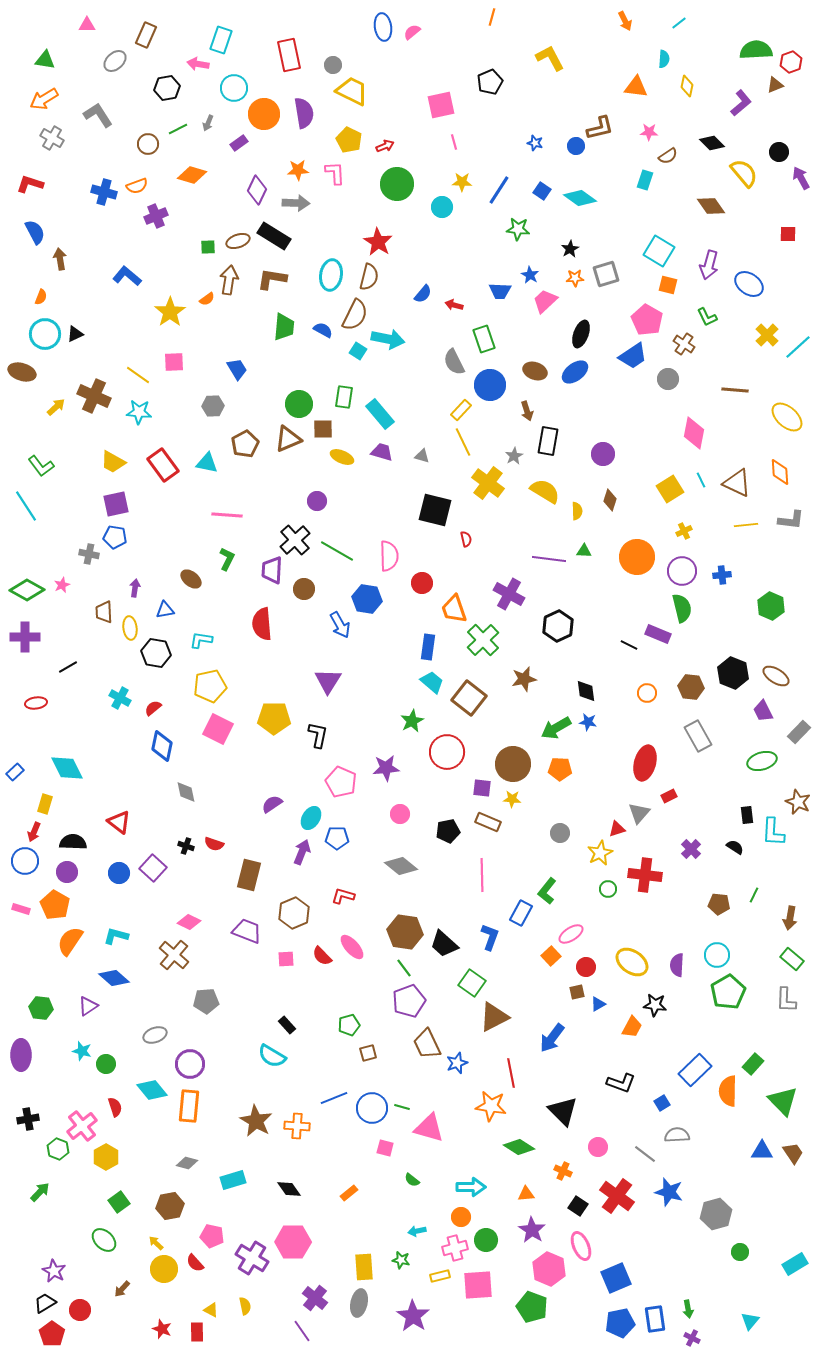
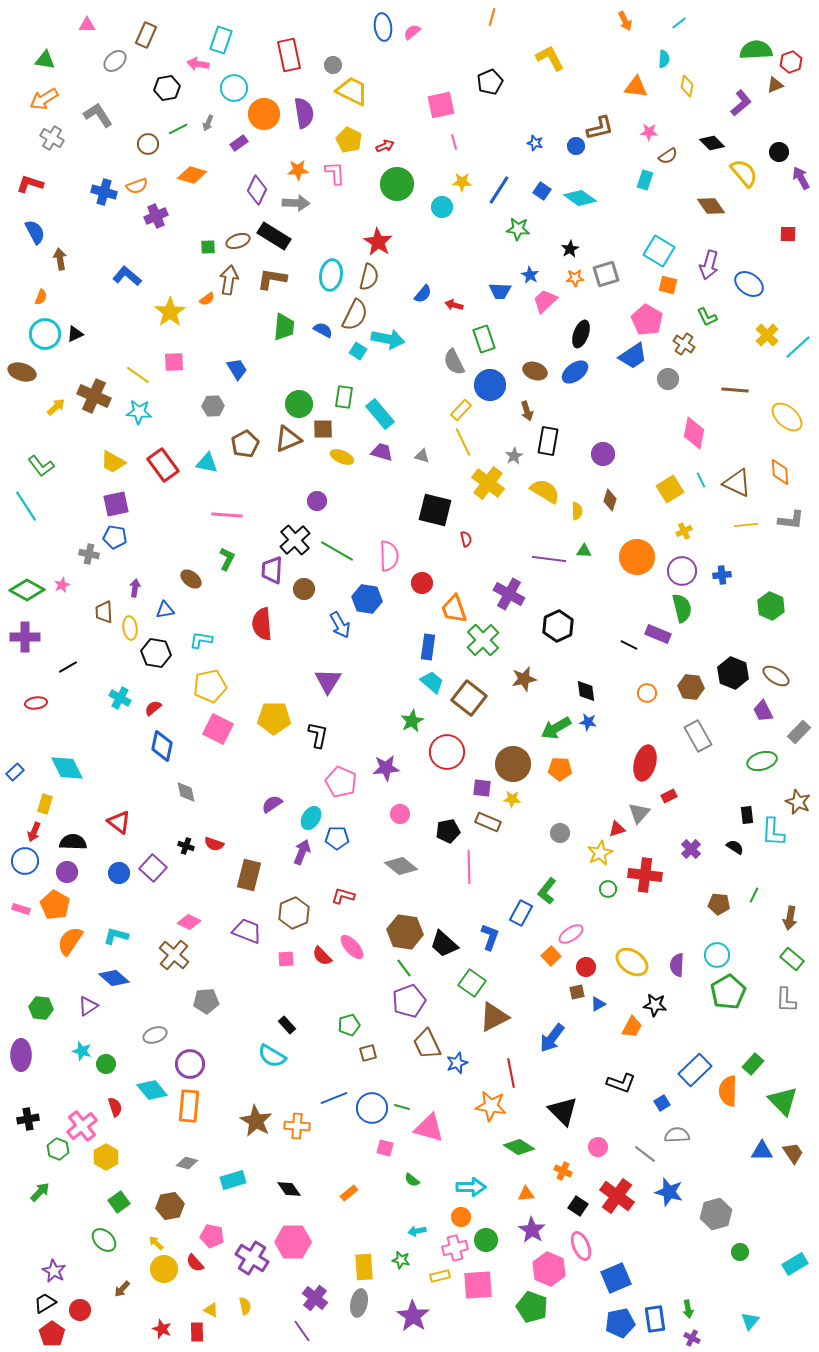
pink line at (482, 875): moved 13 px left, 8 px up
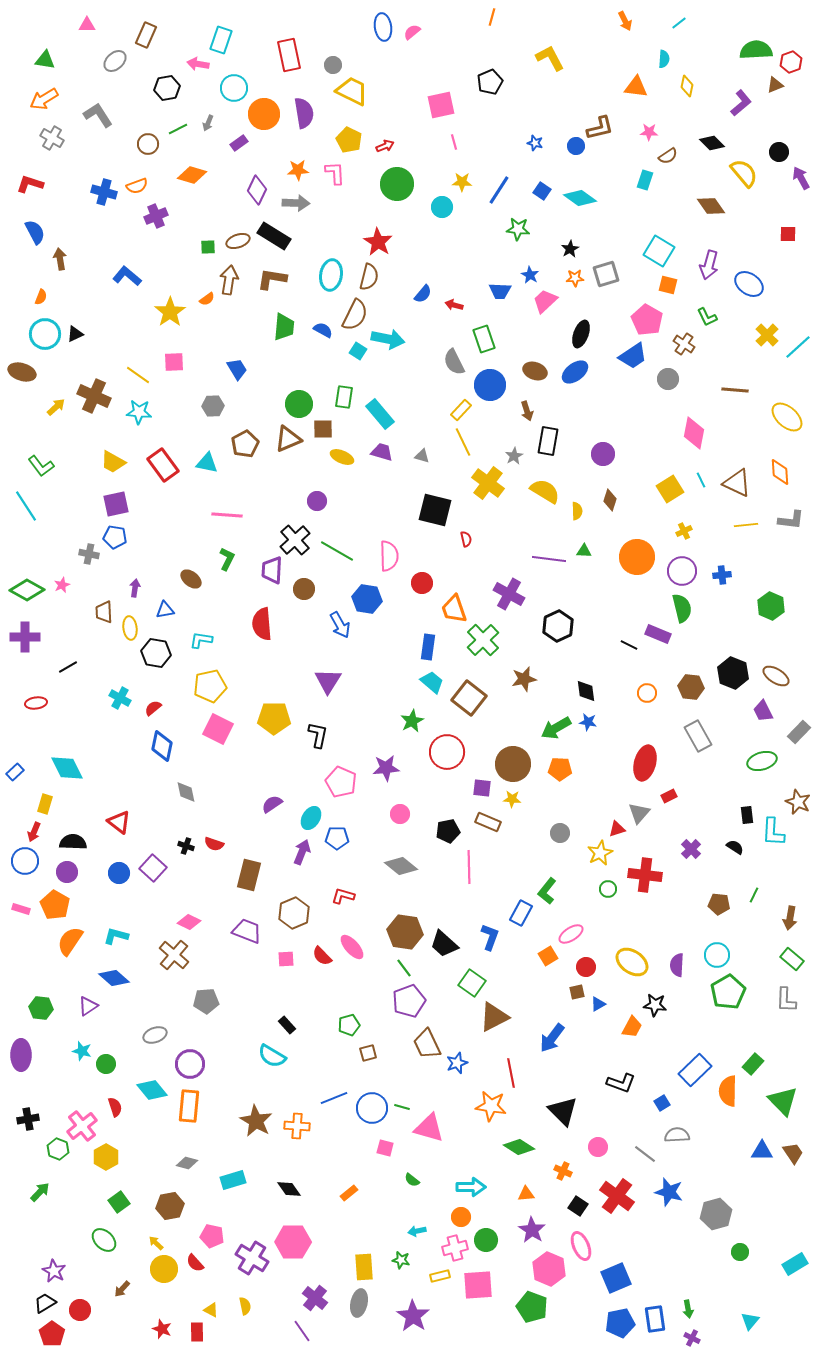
orange square at (551, 956): moved 3 px left; rotated 12 degrees clockwise
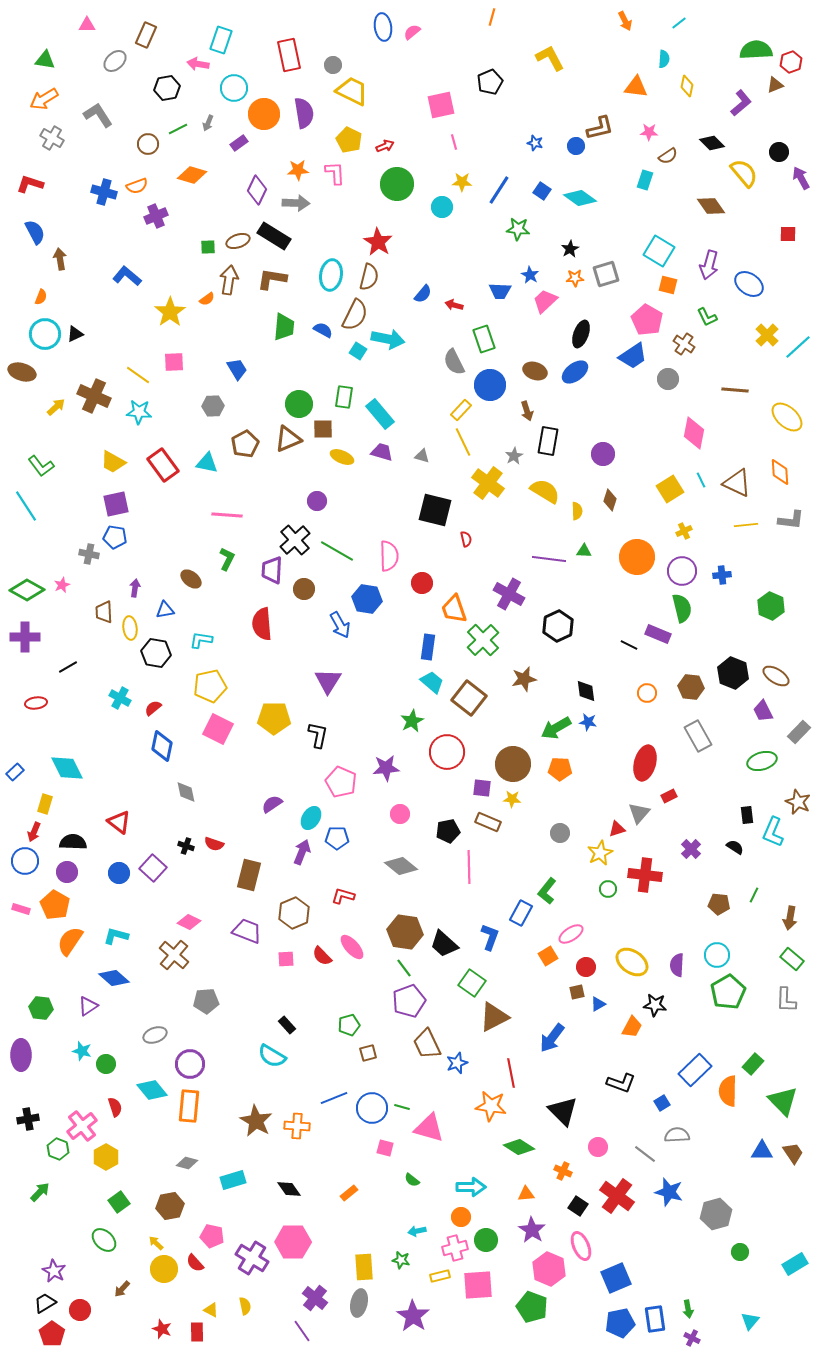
cyan L-shape at (773, 832): rotated 20 degrees clockwise
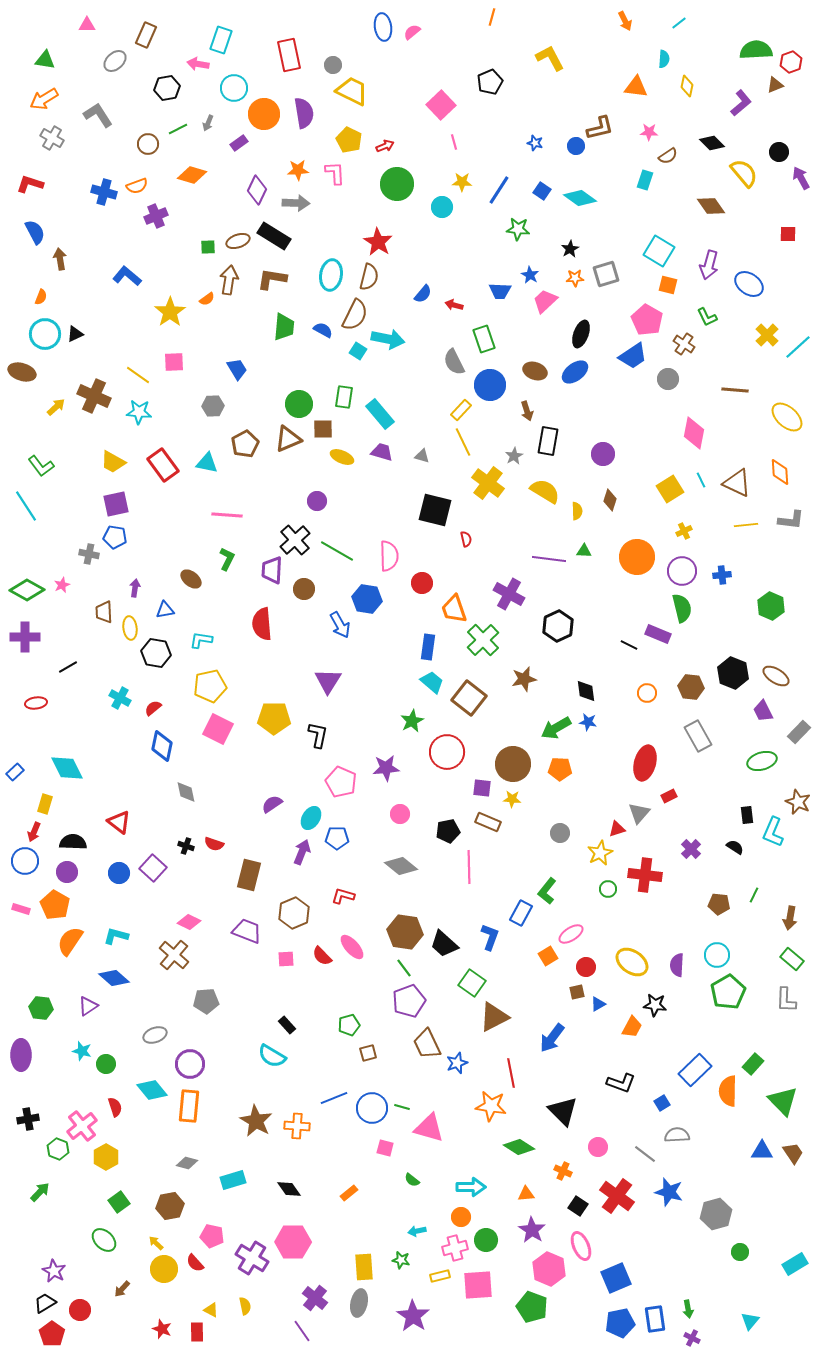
pink square at (441, 105): rotated 32 degrees counterclockwise
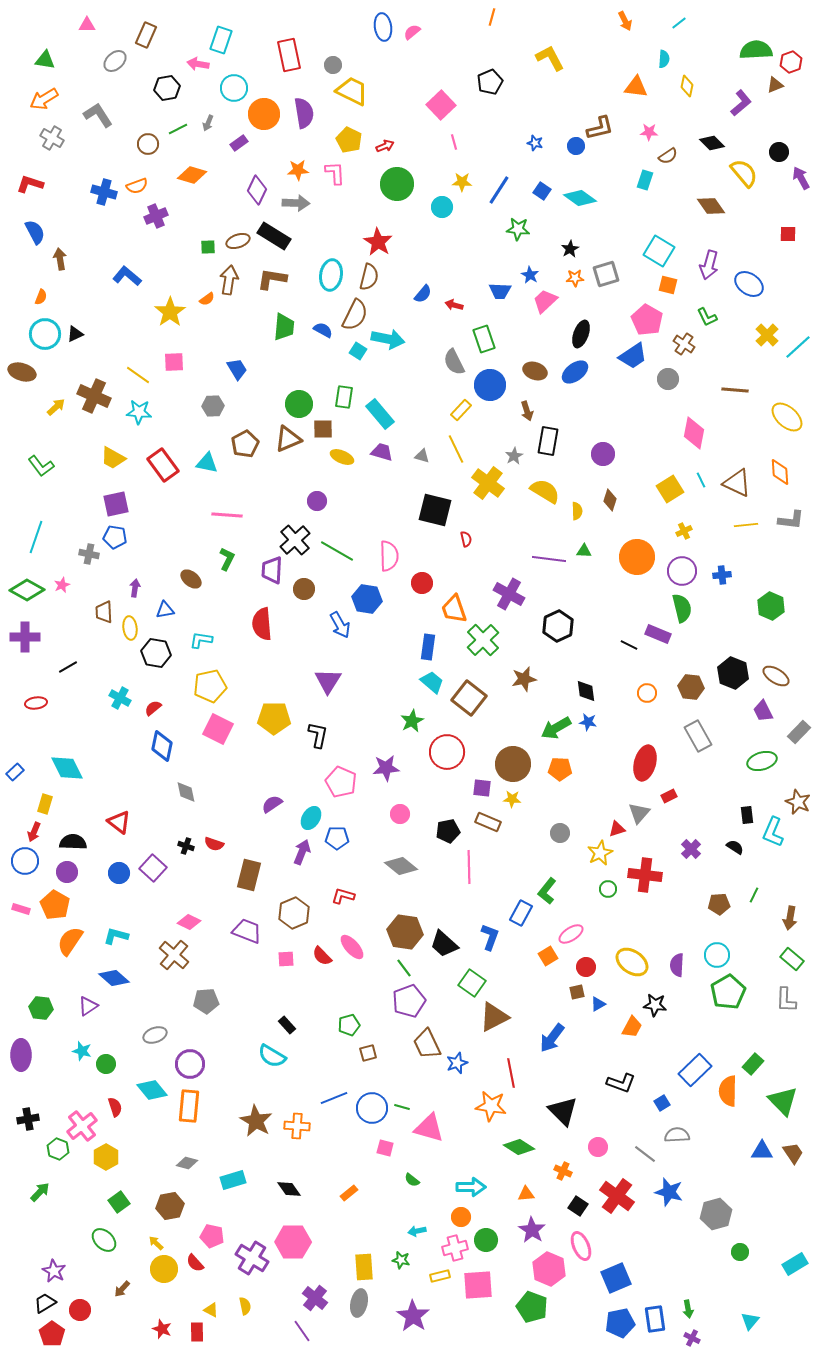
yellow line at (463, 442): moved 7 px left, 7 px down
yellow trapezoid at (113, 462): moved 4 px up
cyan line at (26, 506): moved 10 px right, 31 px down; rotated 52 degrees clockwise
brown pentagon at (719, 904): rotated 10 degrees counterclockwise
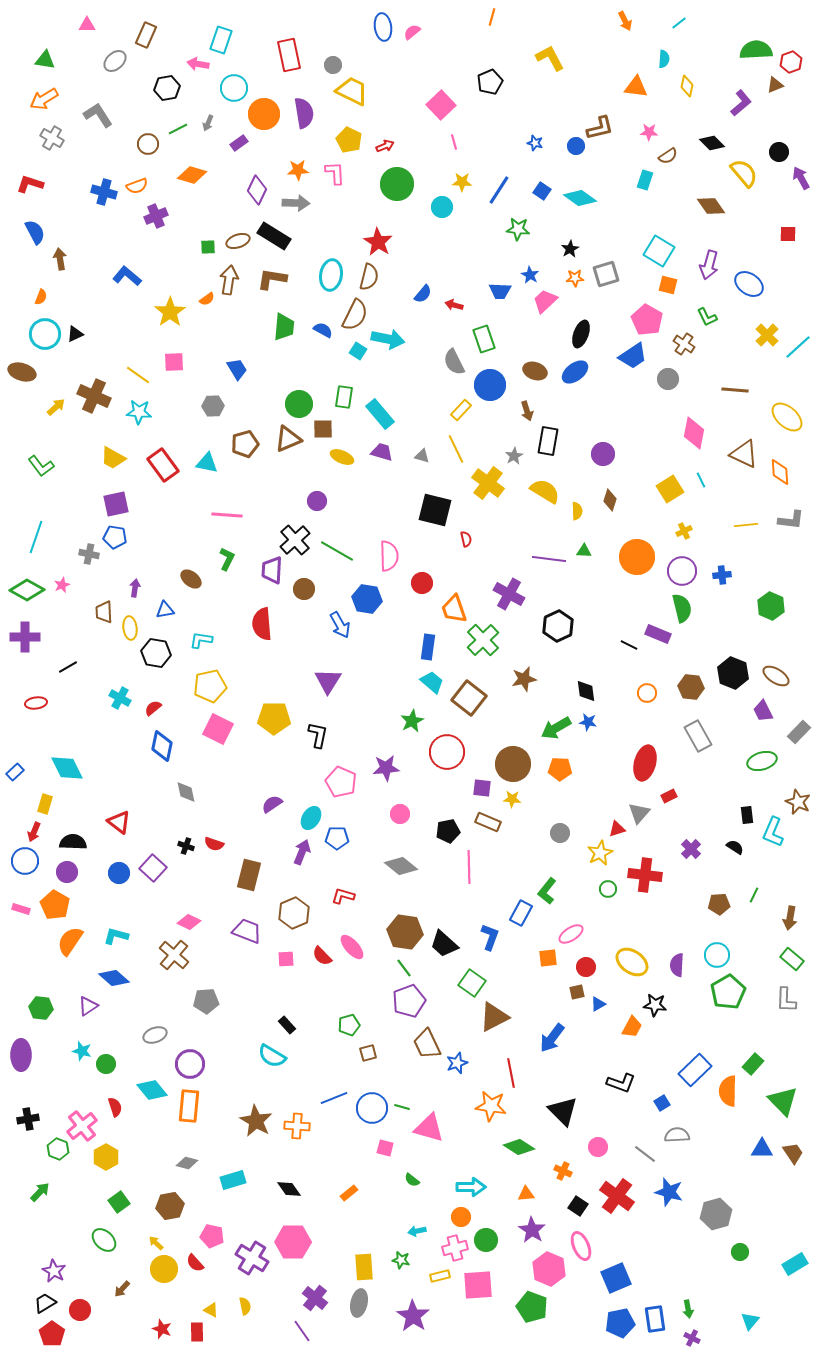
brown pentagon at (245, 444): rotated 12 degrees clockwise
brown triangle at (737, 483): moved 7 px right, 29 px up
orange square at (548, 956): moved 2 px down; rotated 24 degrees clockwise
blue triangle at (762, 1151): moved 2 px up
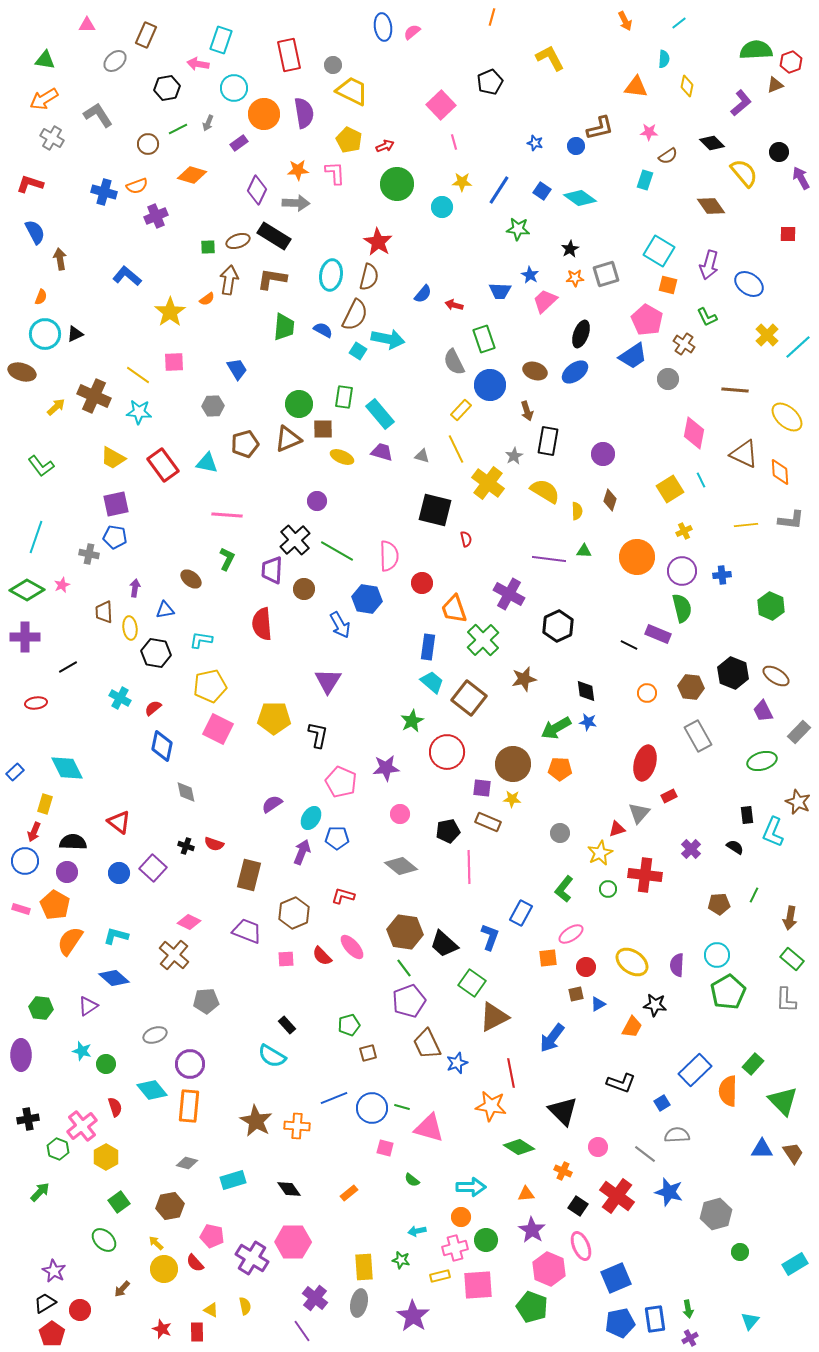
green L-shape at (547, 891): moved 17 px right, 2 px up
brown square at (577, 992): moved 1 px left, 2 px down
purple cross at (692, 1338): moved 2 px left; rotated 35 degrees clockwise
